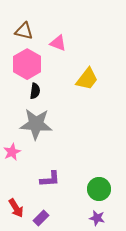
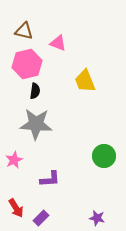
pink hexagon: rotated 16 degrees clockwise
yellow trapezoid: moved 2 px left, 2 px down; rotated 120 degrees clockwise
pink star: moved 2 px right, 8 px down
green circle: moved 5 px right, 33 px up
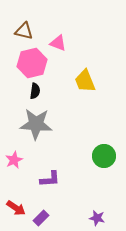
pink hexagon: moved 5 px right, 1 px up
red arrow: rotated 24 degrees counterclockwise
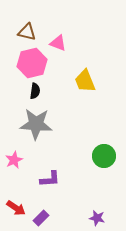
brown triangle: moved 3 px right, 1 px down
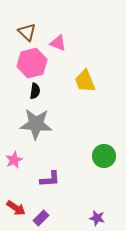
brown triangle: rotated 30 degrees clockwise
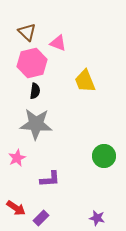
pink star: moved 3 px right, 2 px up
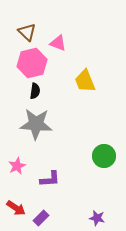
pink star: moved 8 px down
